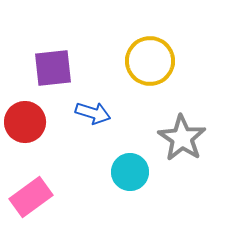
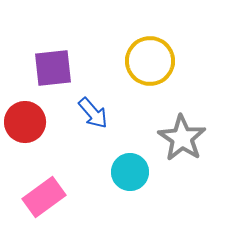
blue arrow: rotated 32 degrees clockwise
pink rectangle: moved 13 px right
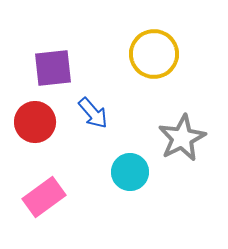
yellow circle: moved 4 px right, 7 px up
red circle: moved 10 px right
gray star: rotated 12 degrees clockwise
